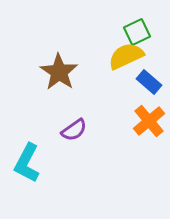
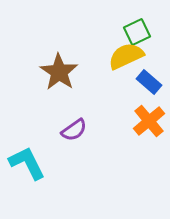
cyan L-shape: rotated 126 degrees clockwise
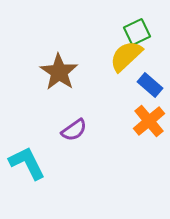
yellow semicircle: rotated 18 degrees counterclockwise
blue rectangle: moved 1 px right, 3 px down
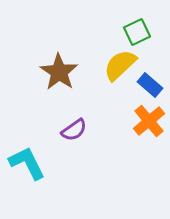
yellow semicircle: moved 6 px left, 9 px down
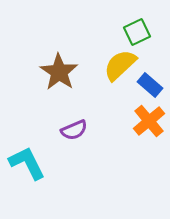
purple semicircle: rotated 12 degrees clockwise
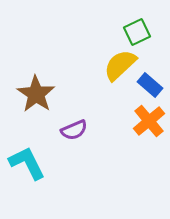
brown star: moved 23 px left, 22 px down
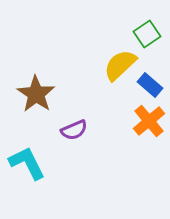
green square: moved 10 px right, 2 px down; rotated 8 degrees counterclockwise
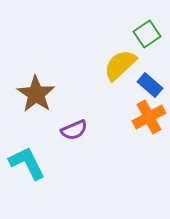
orange cross: moved 4 px up; rotated 12 degrees clockwise
